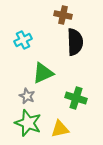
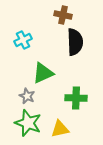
green cross: rotated 15 degrees counterclockwise
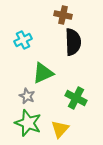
black semicircle: moved 2 px left
green cross: rotated 25 degrees clockwise
yellow triangle: rotated 36 degrees counterclockwise
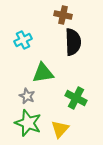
green triangle: rotated 15 degrees clockwise
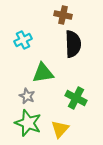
black semicircle: moved 2 px down
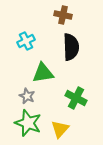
cyan cross: moved 3 px right, 1 px down
black semicircle: moved 2 px left, 3 px down
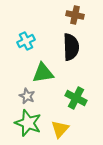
brown cross: moved 12 px right
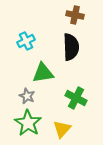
green star: rotated 12 degrees clockwise
yellow triangle: moved 2 px right
